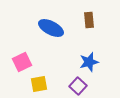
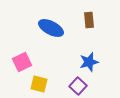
yellow square: rotated 24 degrees clockwise
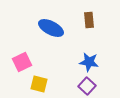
blue star: rotated 24 degrees clockwise
purple square: moved 9 px right
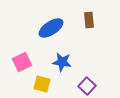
blue ellipse: rotated 60 degrees counterclockwise
blue star: moved 27 px left
yellow square: moved 3 px right
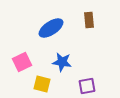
purple square: rotated 36 degrees clockwise
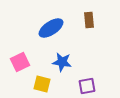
pink square: moved 2 px left
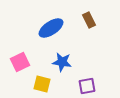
brown rectangle: rotated 21 degrees counterclockwise
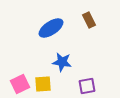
pink square: moved 22 px down
yellow square: moved 1 px right; rotated 18 degrees counterclockwise
